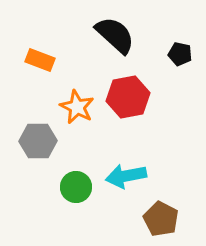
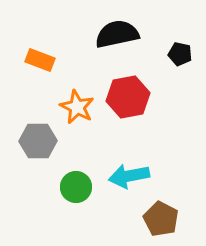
black semicircle: moved 2 px right, 1 px up; rotated 54 degrees counterclockwise
cyan arrow: moved 3 px right
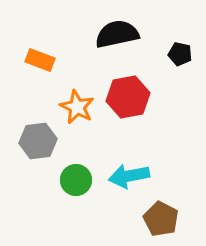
gray hexagon: rotated 6 degrees counterclockwise
green circle: moved 7 px up
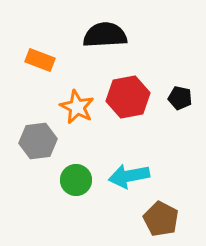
black semicircle: moved 12 px left, 1 px down; rotated 9 degrees clockwise
black pentagon: moved 44 px down
